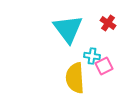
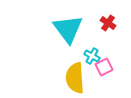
cyan cross: rotated 21 degrees clockwise
pink square: moved 1 px down
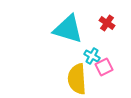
red cross: moved 1 px left
cyan triangle: rotated 36 degrees counterclockwise
yellow semicircle: moved 2 px right, 1 px down
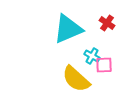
cyan triangle: rotated 40 degrees counterclockwise
pink square: moved 2 px up; rotated 24 degrees clockwise
yellow semicircle: moved 1 px left; rotated 44 degrees counterclockwise
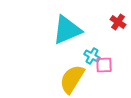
red cross: moved 11 px right, 1 px up
cyan triangle: moved 1 px left, 1 px down
yellow semicircle: moved 4 px left; rotated 80 degrees clockwise
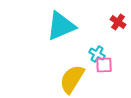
cyan triangle: moved 6 px left, 4 px up
cyan cross: moved 5 px right, 2 px up
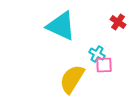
cyan triangle: rotated 48 degrees clockwise
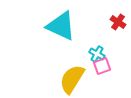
pink square: moved 2 px left, 1 px down; rotated 18 degrees counterclockwise
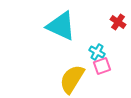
cyan cross: moved 2 px up
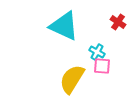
cyan triangle: moved 3 px right
pink square: rotated 24 degrees clockwise
